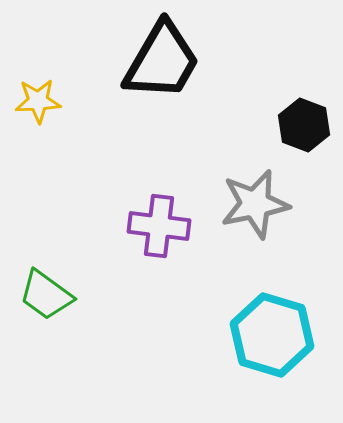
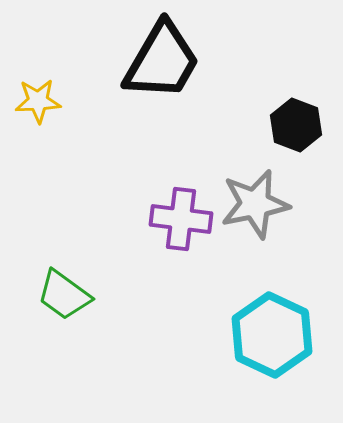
black hexagon: moved 8 px left
purple cross: moved 22 px right, 7 px up
green trapezoid: moved 18 px right
cyan hexagon: rotated 8 degrees clockwise
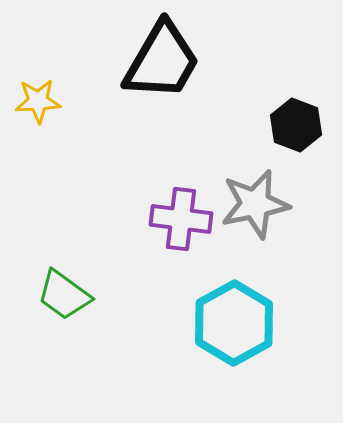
cyan hexagon: moved 38 px left, 12 px up; rotated 6 degrees clockwise
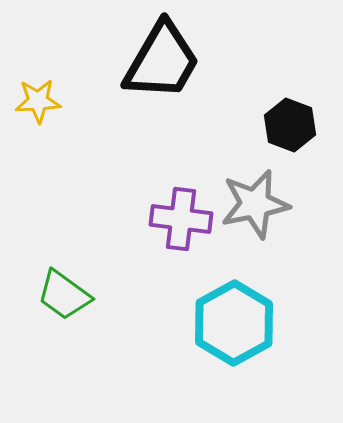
black hexagon: moved 6 px left
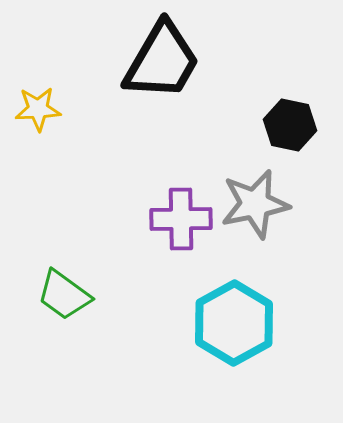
yellow star: moved 8 px down
black hexagon: rotated 9 degrees counterclockwise
purple cross: rotated 8 degrees counterclockwise
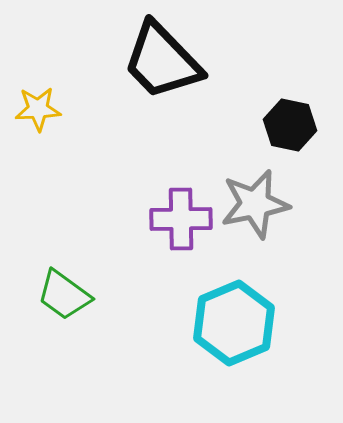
black trapezoid: rotated 106 degrees clockwise
cyan hexagon: rotated 6 degrees clockwise
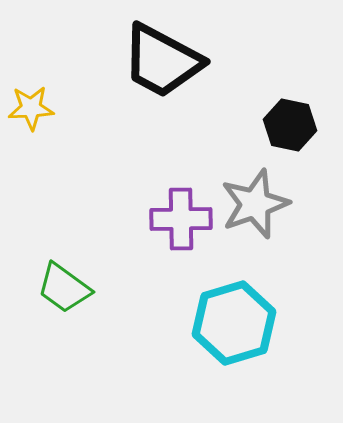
black trapezoid: rotated 18 degrees counterclockwise
yellow star: moved 7 px left, 1 px up
gray star: rotated 8 degrees counterclockwise
green trapezoid: moved 7 px up
cyan hexagon: rotated 6 degrees clockwise
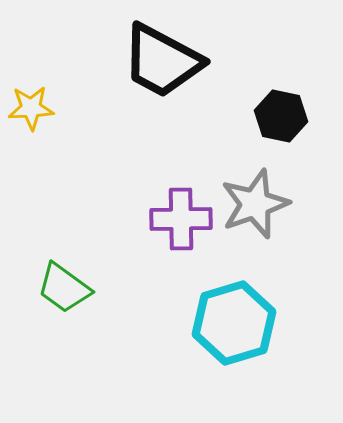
black hexagon: moved 9 px left, 9 px up
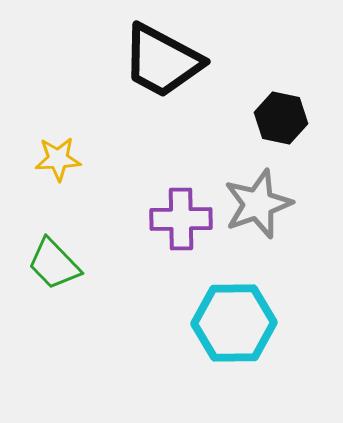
yellow star: moved 27 px right, 51 px down
black hexagon: moved 2 px down
gray star: moved 3 px right
green trapezoid: moved 10 px left, 24 px up; rotated 10 degrees clockwise
cyan hexagon: rotated 16 degrees clockwise
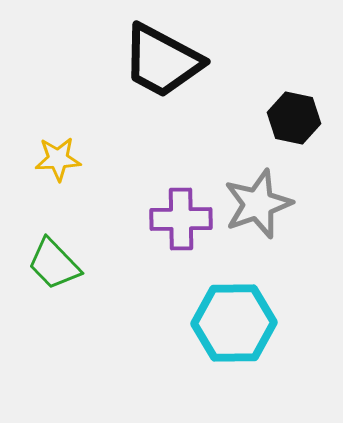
black hexagon: moved 13 px right
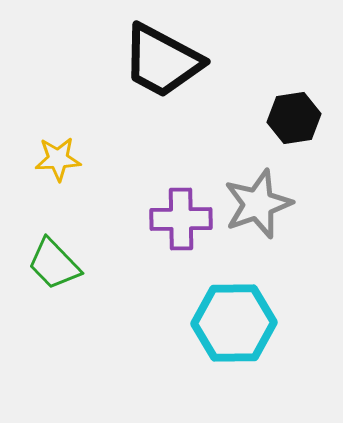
black hexagon: rotated 21 degrees counterclockwise
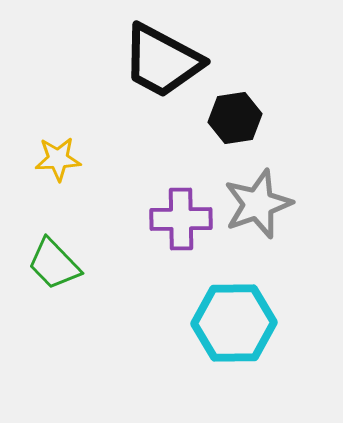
black hexagon: moved 59 px left
